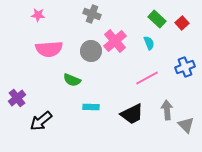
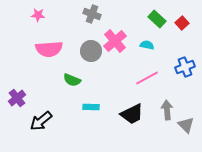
cyan semicircle: moved 2 px left, 2 px down; rotated 56 degrees counterclockwise
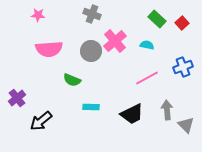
blue cross: moved 2 px left
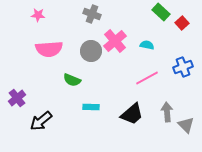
green rectangle: moved 4 px right, 7 px up
gray arrow: moved 2 px down
black trapezoid: rotated 15 degrees counterclockwise
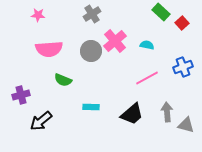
gray cross: rotated 36 degrees clockwise
green semicircle: moved 9 px left
purple cross: moved 4 px right, 3 px up; rotated 24 degrees clockwise
gray triangle: rotated 30 degrees counterclockwise
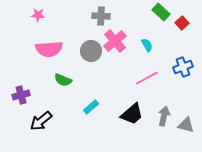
gray cross: moved 9 px right, 2 px down; rotated 36 degrees clockwise
cyan semicircle: rotated 48 degrees clockwise
cyan rectangle: rotated 42 degrees counterclockwise
gray arrow: moved 3 px left, 4 px down; rotated 18 degrees clockwise
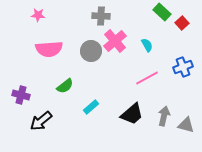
green rectangle: moved 1 px right
green semicircle: moved 2 px right, 6 px down; rotated 60 degrees counterclockwise
purple cross: rotated 30 degrees clockwise
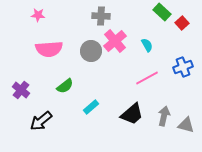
purple cross: moved 5 px up; rotated 24 degrees clockwise
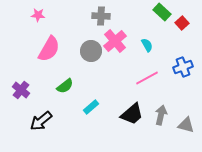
pink semicircle: rotated 56 degrees counterclockwise
gray arrow: moved 3 px left, 1 px up
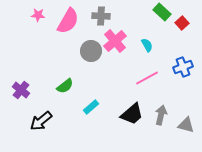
pink semicircle: moved 19 px right, 28 px up
